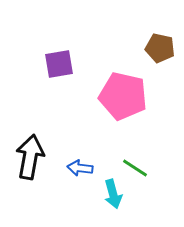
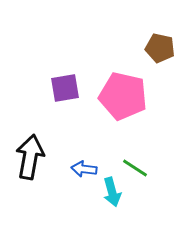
purple square: moved 6 px right, 24 px down
blue arrow: moved 4 px right, 1 px down
cyan arrow: moved 1 px left, 2 px up
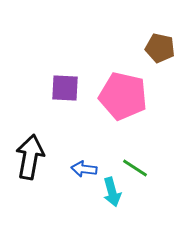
purple square: rotated 12 degrees clockwise
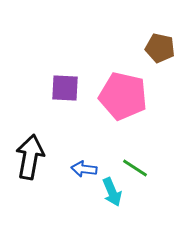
cyan arrow: rotated 8 degrees counterclockwise
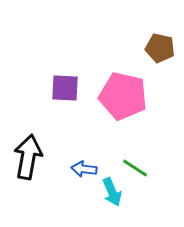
black arrow: moved 2 px left
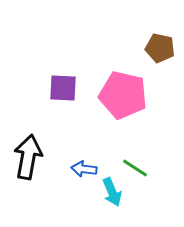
purple square: moved 2 px left
pink pentagon: moved 1 px up
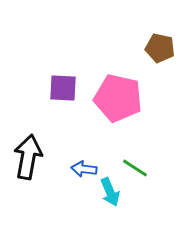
pink pentagon: moved 5 px left, 3 px down
cyan arrow: moved 2 px left
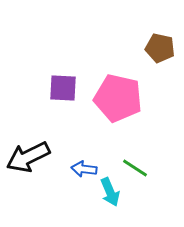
black arrow: rotated 126 degrees counterclockwise
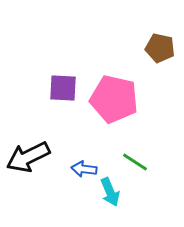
pink pentagon: moved 4 px left, 1 px down
green line: moved 6 px up
